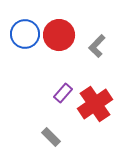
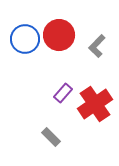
blue circle: moved 5 px down
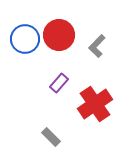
purple rectangle: moved 4 px left, 10 px up
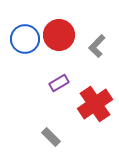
purple rectangle: rotated 18 degrees clockwise
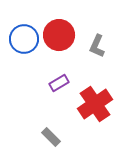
blue circle: moved 1 px left
gray L-shape: rotated 20 degrees counterclockwise
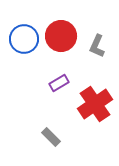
red circle: moved 2 px right, 1 px down
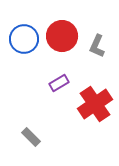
red circle: moved 1 px right
gray rectangle: moved 20 px left
